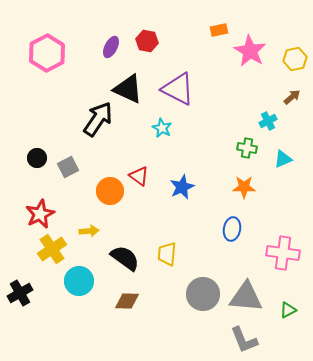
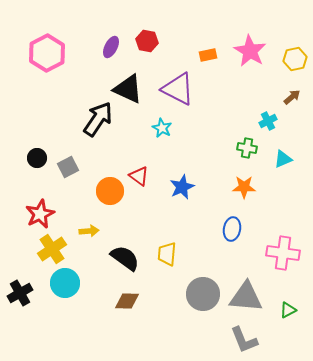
orange rectangle: moved 11 px left, 25 px down
cyan circle: moved 14 px left, 2 px down
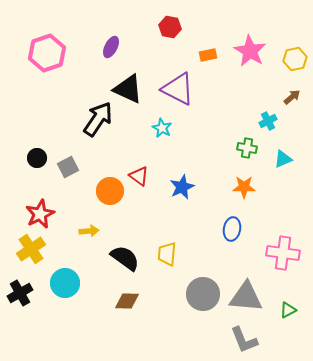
red hexagon: moved 23 px right, 14 px up
pink hexagon: rotated 9 degrees clockwise
yellow cross: moved 21 px left
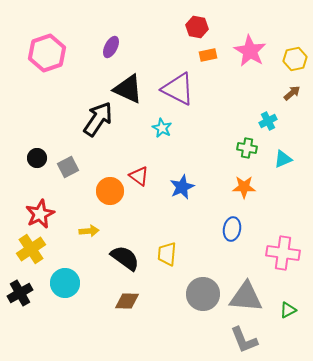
red hexagon: moved 27 px right
brown arrow: moved 4 px up
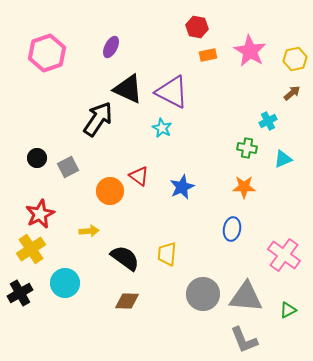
purple triangle: moved 6 px left, 3 px down
pink cross: moved 1 px right, 2 px down; rotated 28 degrees clockwise
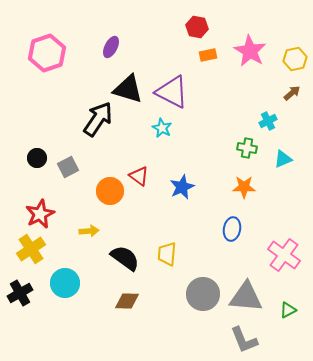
black triangle: rotated 8 degrees counterclockwise
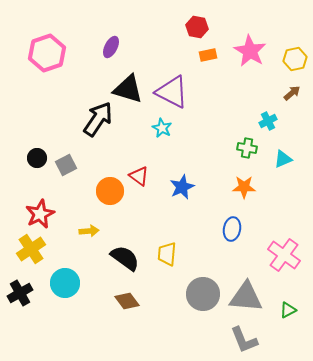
gray square: moved 2 px left, 2 px up
brown diamond: rotated 50 degrees clockwise
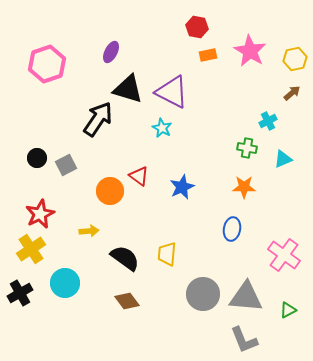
purple ellipse: moved 5 px down
pink hexagon: moved 11 px down
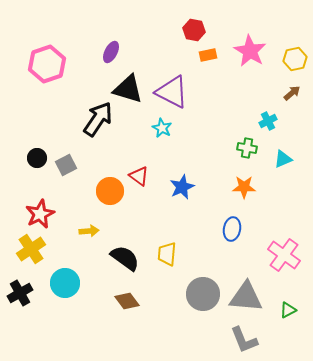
red hexagon: moved 3 px left, 3 px down
